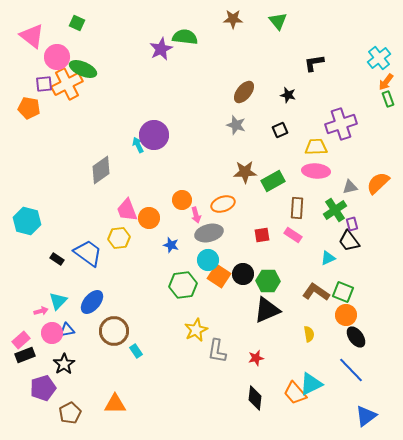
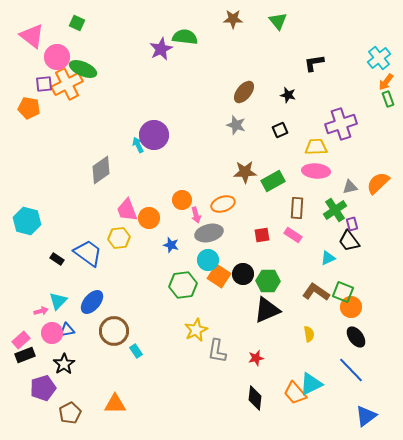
orange circle at (346, 315): moved 5 px right, 8 px up
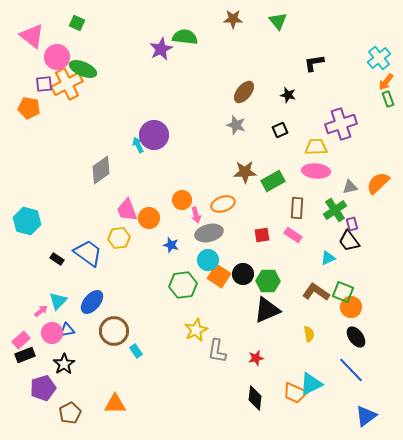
pink arrow at (41, 311): rotated 24 degrees counterclockwise
orange trapezoid at (295, 393): rotated 25 degrees counterclockwise
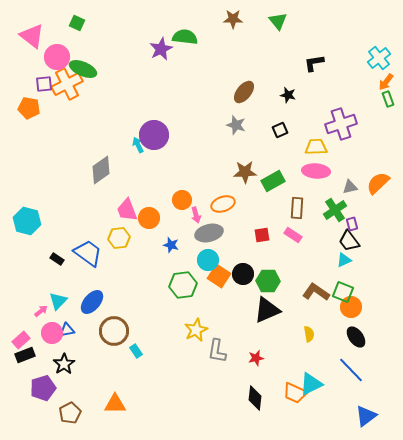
cyan triangle at (328, 258): moved 16 px right, 2 px down
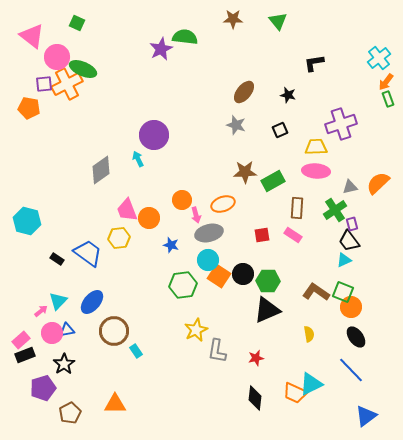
cyan arrow at (138, 145): moved 14 px down
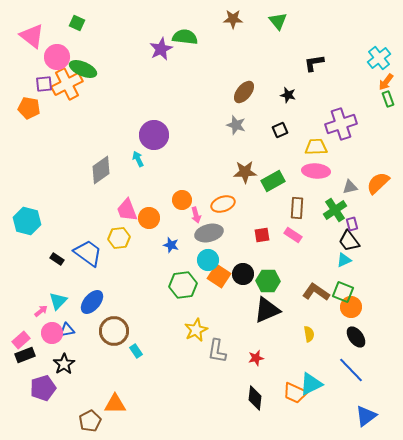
brown pentagon at (70, 413): moved 20 px right, 8 px down
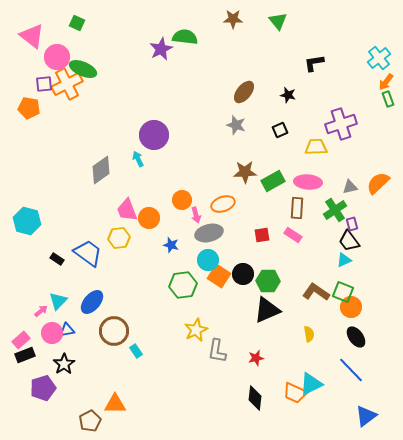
pink ellipse at (316, 171): moved 8 px left, 11 px down
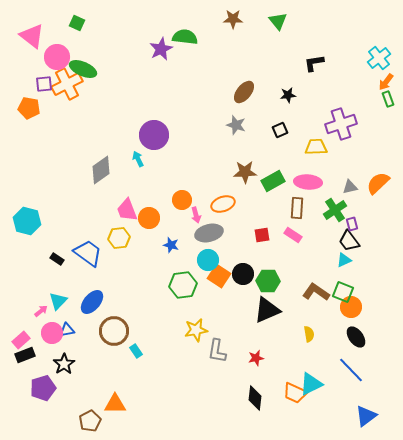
black star at (288, 95): rotated 21 degrees counterclockwise
yellow star at (196, 330): rotated 15 degrees clockwise
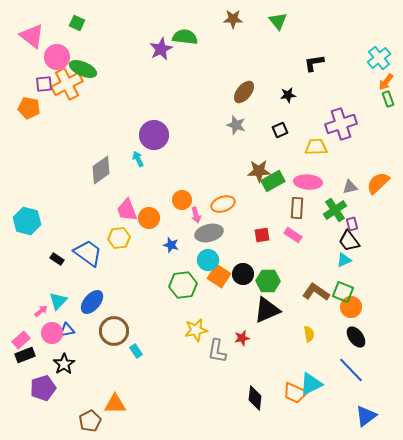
brown star at (245, 172): moved 14 px right, 1 px up
red star at (256, 358): moved 14 px left, 20 px up
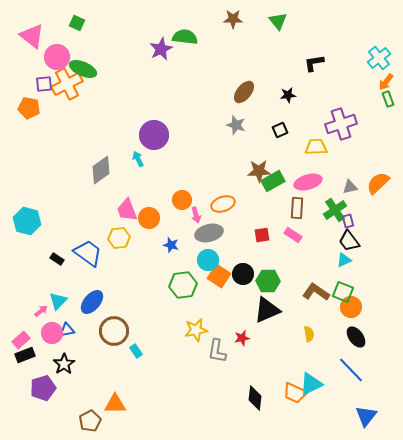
pink ellipse at (308, 182): rotated 20 degrees counterclockwise
purple rectangle at (352, 224): moved 4 px left, 3 px up
blue triangle at (366, 416): rotated 15 degrees counterclockwise
